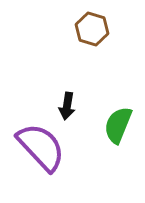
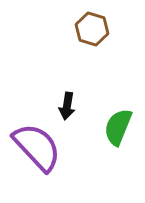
green semicircle: moved 2 px down
purple semicircle: moved 4 px left
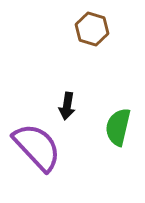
green semicircle: rotated 9 degrees counterclockwise
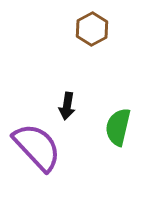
brown hexagon: rotated 16 degrees clockwise
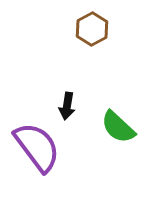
green semicircle: rotated 60 degrees counterclockwise
purple semicircle: rotated 6 degrees clockwise
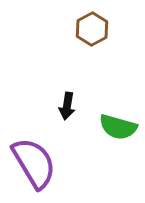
green semicircle: rotated 27 degrees counterclockwise
purple semicircle: moved 3 px left, 16 px down; rotated 6 degrees clockwise
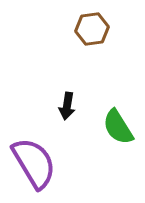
brown hexagon: rotated 20 degrees clockwise
green semicircle: rotated 42 degrees clockwise
